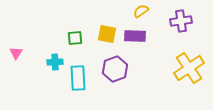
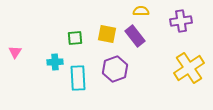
yellow semicircle: rotated 35 degrees clockwise
purple rectangle: rotated 50 degrees clockwise
pink triangle: moved 1 px left, 1 px up
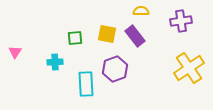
cyan rectangle: moved 8 px right, 6 px down
